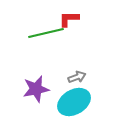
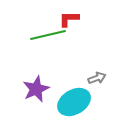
green line: moved 2 px right, 2 px down
gray arrow: moved 20 px right, 1 px down
purple star: rotated 12 degrees counterclockwise
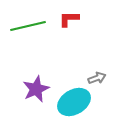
green line: moved 20 px left, 9 px up
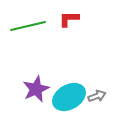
gray arrow: moved 18 px down
cyan ellipse: moved 5 px left, 5 px up
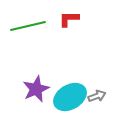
cyan ellipse: moved 1 px right
